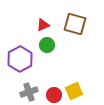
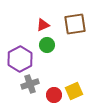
brown square: rotated 25 degrees counterclockwise
gray cross: moved 1 px right, 8 px up
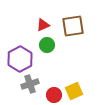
brown square: moved 2 px left, 2 px down
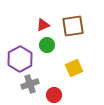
yellow square: moved 23 px up
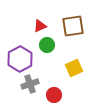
red triangle: moved 3 px left, 1 px down
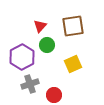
red triangle: rotated 24 degrees counterclockwise
purple hexagon: moved 2 px right, 2 px up
yellow square: moved 1 px left, 4 px up
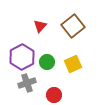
brown square: rotated 30 degrees counterclockwise
green circle: moved 17 px down
gray cross: moved 3 px left, 1 px up
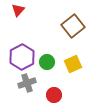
red triangle: moved 22 px left, 16 px up
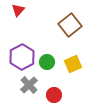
brown square: moved 3 px left, 1 px up
gray cross: moved 2 px right, 2 px down; rotated 24 degrees counterclockwise
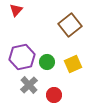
red triangle: moved 2 px left
purple hexagon: rotated 15 degrees clockwise
